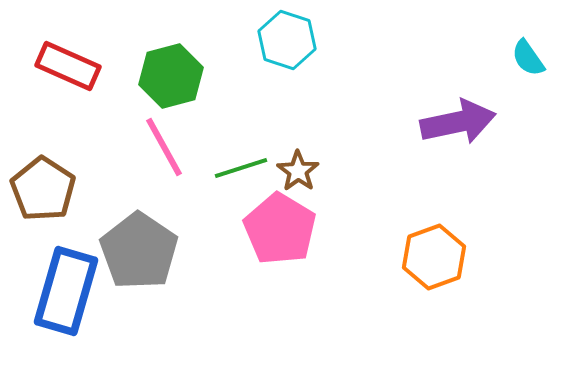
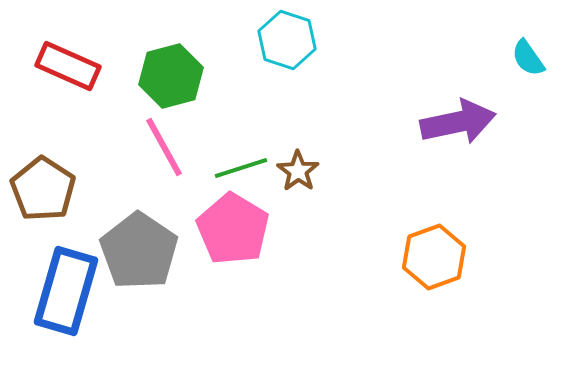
pink pentagon: moved 47 px left
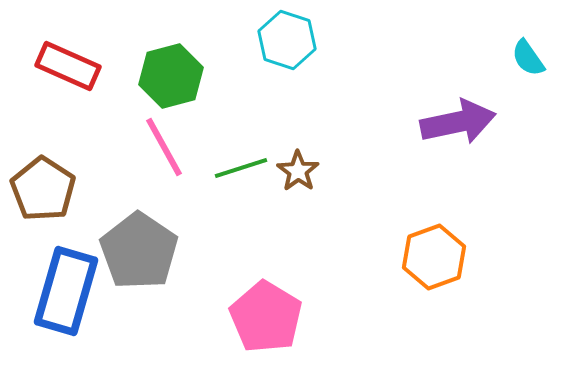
pink pentagon: moved 33 px right, 88 px down
